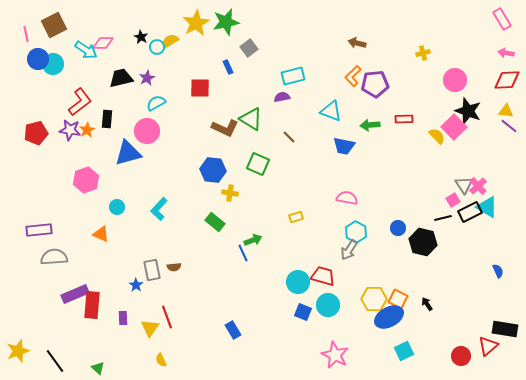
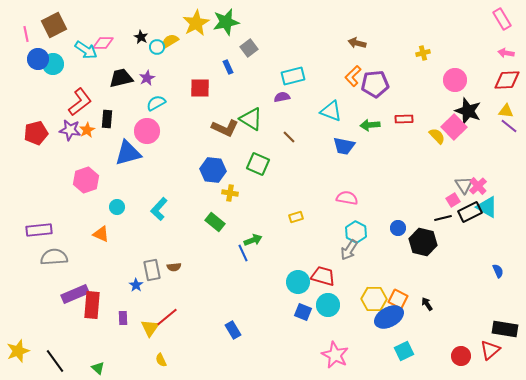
red line at (167, 317): rotated 70 degrees clockwise
red triangle at (488, 346): moved 2 px right, 4 px down
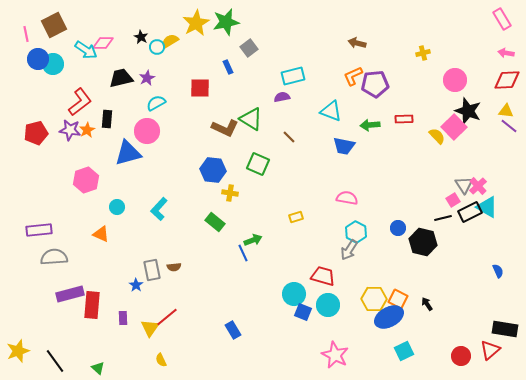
orange L-shape at (353, 76): rotated 20 degrees clockwise
cyan circle at (298, 282): moved 4 px left, 12 px down
purple rectangle at (75, 294): moved 5 px left; rotated 8 degrees clockwise
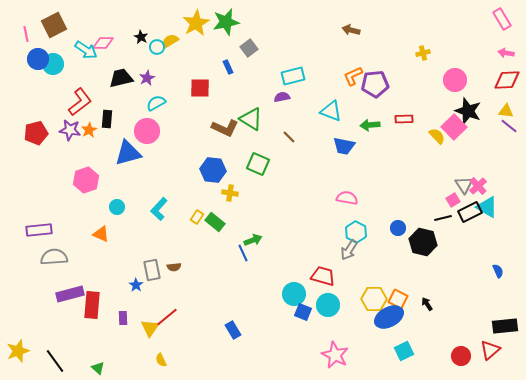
brown arrow at (357, 43): moved 6 px left, 13 px up
orange star at (87, 130): moved 2 px right
yellow rectangle at (296, 217): moved 99 px left; rotated 40 degrees counterclockwise
black rectangle at (505, 329): moved 3 px up; rotated 15 degrees counterclockwise
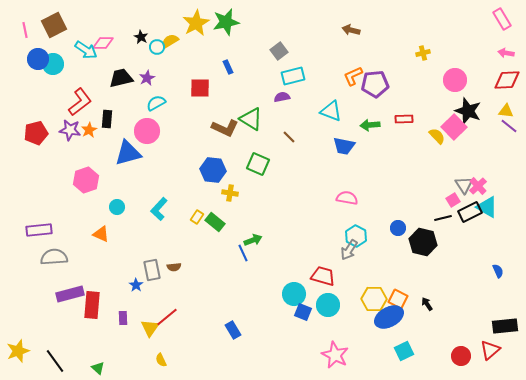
pink line at (26, 34): moved 1 px left, 4 px up
gray square at (249, 48): moved 30 px right, 3 px down
cyan hexagon at (356, 232): moved 4 px down
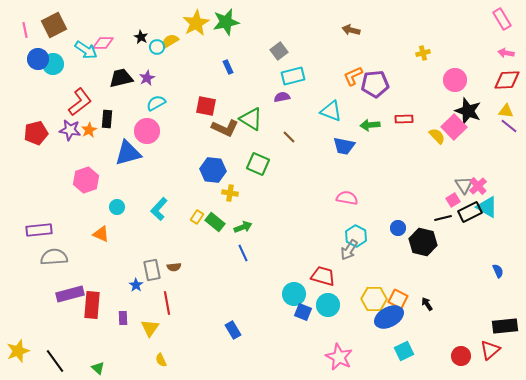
red square at (200, 88): moved 6 px right, 18 px down; rotated 10 degrees clockwise
green arrow at (253, 240): moved 10 px left, 13 px up
red line at (167, 317): moved 14 px up; rotated 60 degrees counterclockwise
pink star at (335, 355): moved 4 px right, 2 px down
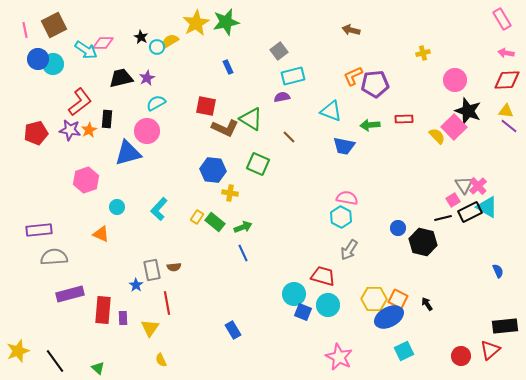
cyan hexagon at (356, 236): moved 15 px left, 19 px up
red rectangle at (92, 305): moved 11 px right, 5 px down
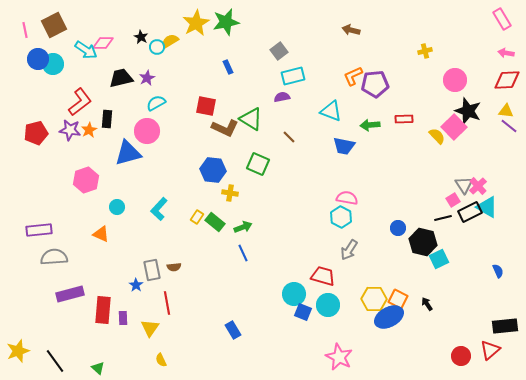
yellow cross at (423, 53): moved 2 px right, 2 px up
cyan square at (404, 351): moved 35 px right, 92 px up
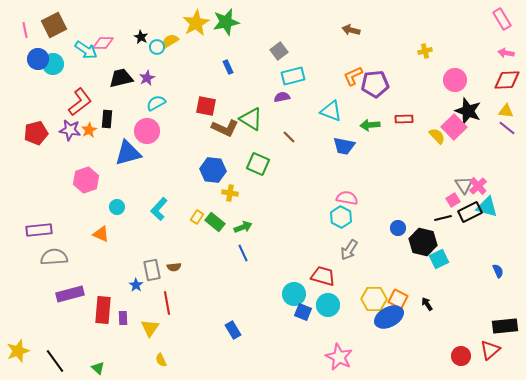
purple line at (509, 126): moved 2 px left, 2 px down
cyan triangle at (487, 207): rotated 15 degrees counterclockwise
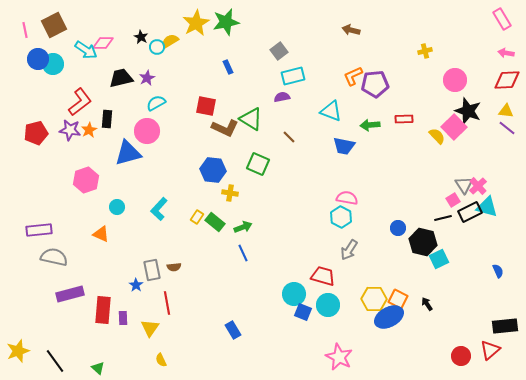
gray semicircle at (54, 257): rotated 16 degrees clockwise
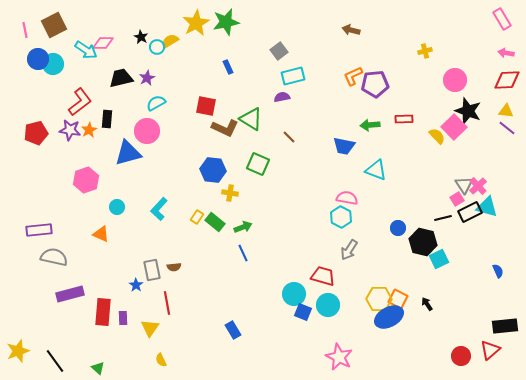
cyan triangle at (331, 111): moved 45 px right, 59 px down
pink square at (453, 200): moved 4 px right, 1 px up
yellow hexagon at (374, 299): moved 5 px right
red rectangle at (103, 310): moved 2 px down
